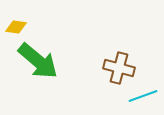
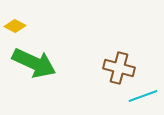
yellow diamond: moved 1 px left, 1 px up; rotated 20 degrees clockwise
green arrow: moved 4 px left, 2 px down; rotated 15 degrees counterclockwise
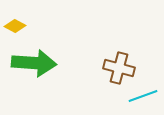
green arrow: rotated 21 degrees counterclockwise
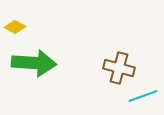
yellow diamond: moved 1 px down
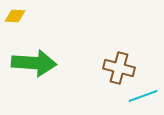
yellow diamond: moved 11 px up; rotated 25 degrees counterclockwise
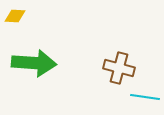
cyan line: moved 2 px right, 1 px down; rotated 28 degrees clockwise
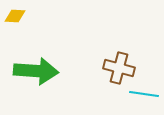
green arrow: moved 2 px right, 8 px down
cyan line: moved 1 px left, 3 px up
